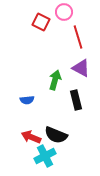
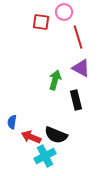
red square: rotated 18 degrees counterclockwise
blue semicircle: moved 15 px left, 22 px down; rotated 104 degrees clockwise
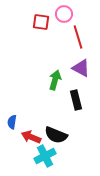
pink circle: moved 2 px down
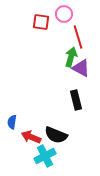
green arrow: moved 16 px right, 23 px up
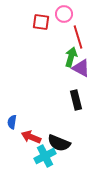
black semicircle: moved 3 px right, 8 px down
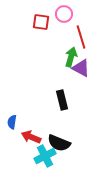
red line: moved 3 px right
black rectangle: moved 14 px left
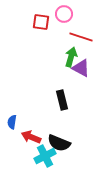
red line: rotated 55 degrees counterclockwise
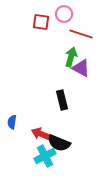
red line: moved 3 px up
red arrow: moved 10 px right, 3 px up
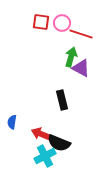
pink circle: moved 2 px left, 9 px down
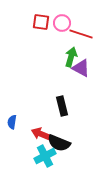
black rectangle: moved 6 px down
